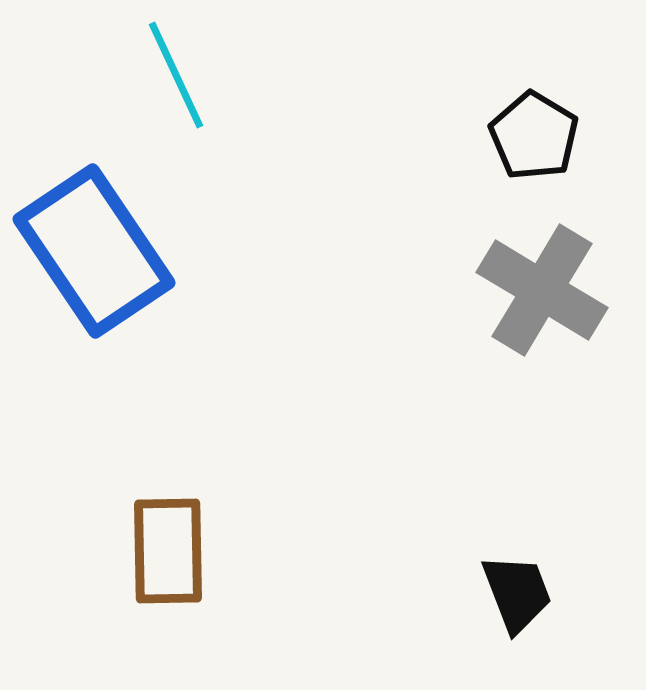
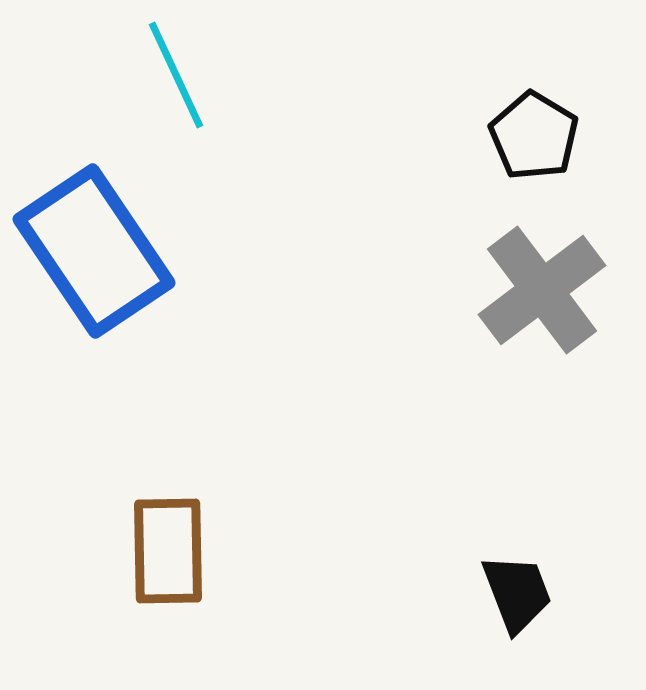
gray cross: rotated 22 degrees clockwise
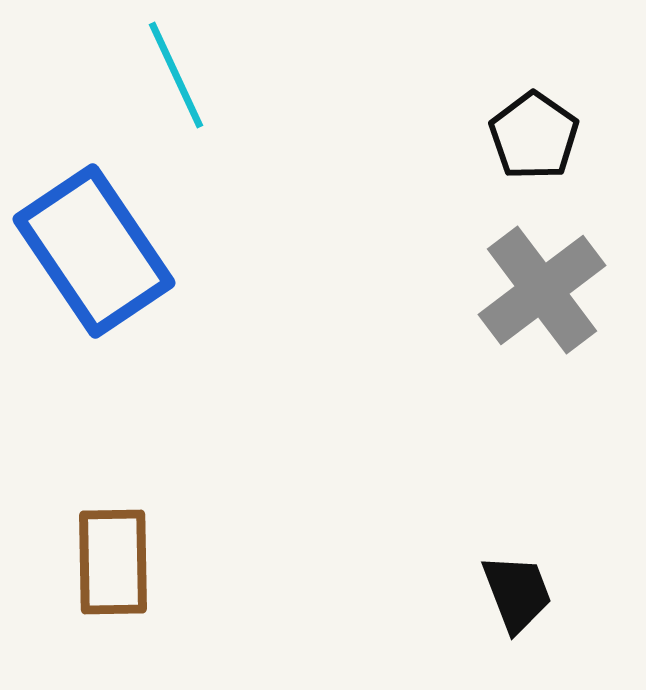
black pentagon: rotated 4 degrees clockwise
brown rectangle: moved 55 px left, 11 px down
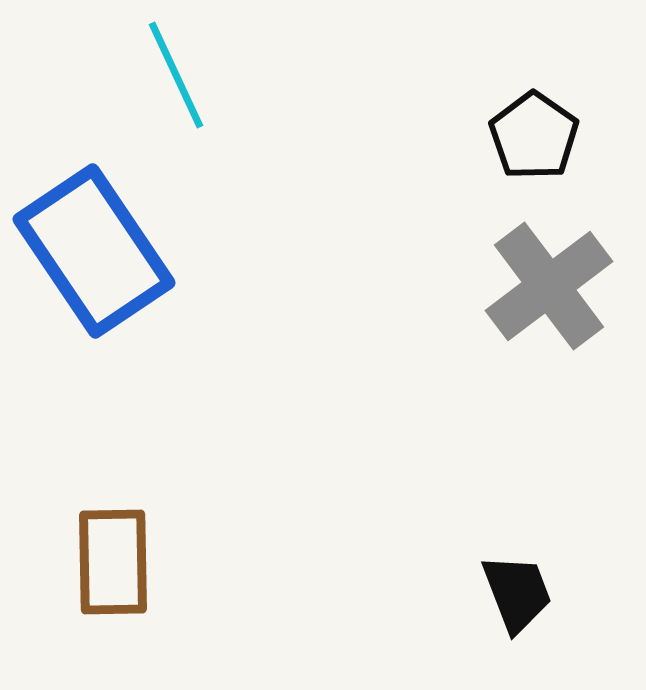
gray cross: moved 7 px right, 4 px up
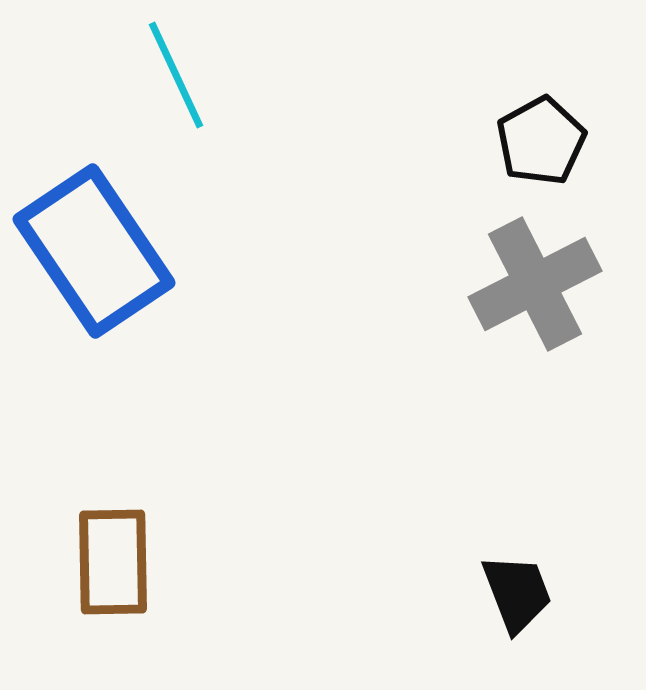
black pentagon: moved 7 px right, 5 px down; rotated 8 degrees clockwise
gray cross: moved 14 px left, 2 px up; rotated 10 degrees clockwise
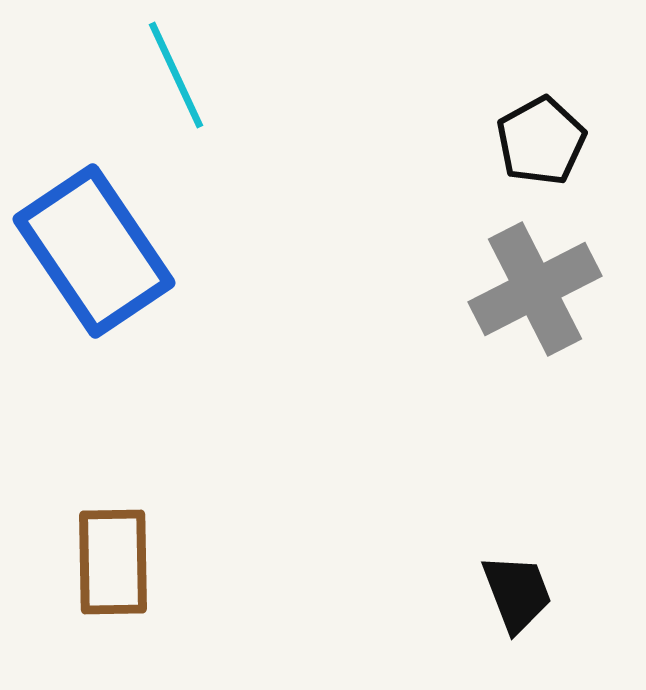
gray cross: moved 5 px down
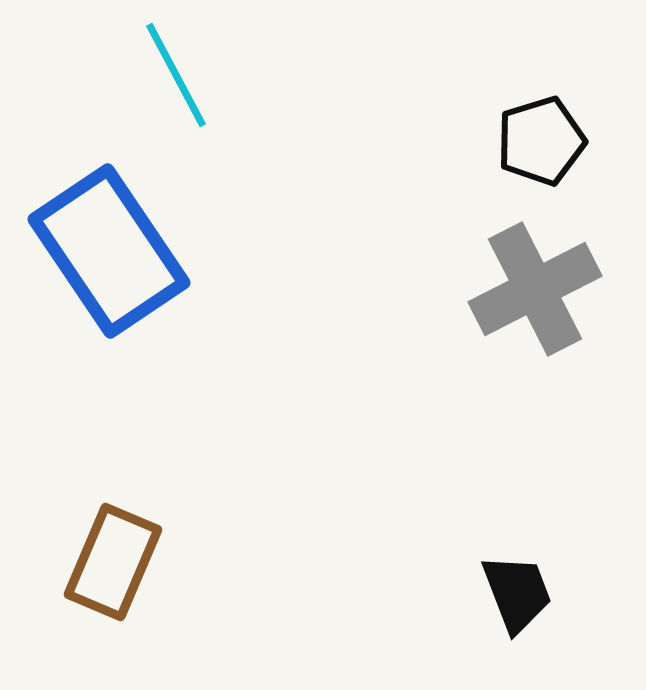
cyan line: rotated 3 degrees counterclockwise
black pentagon: rotated 12 degrees clockwise
blue rectangle: moved 15 px right
brown rectangle: rotated 24 degrees clockwise
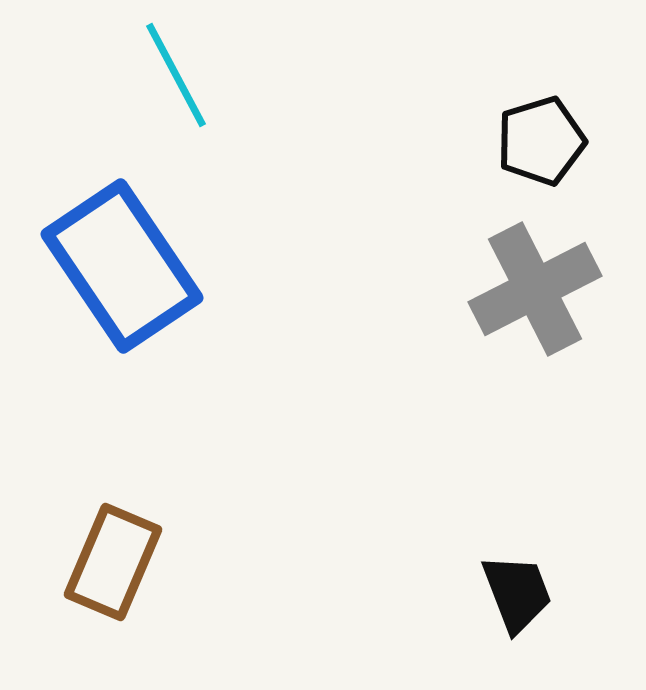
blue rectangle: moved 13 px right, 15 px down
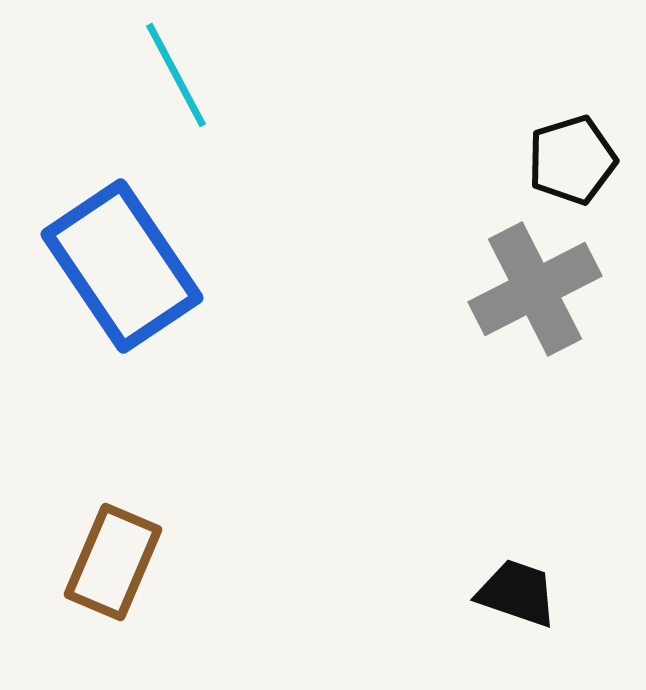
black pentagon: moved 31 px right, 19 px down
black trapezoid: rotated 50 degrees counterclockwise
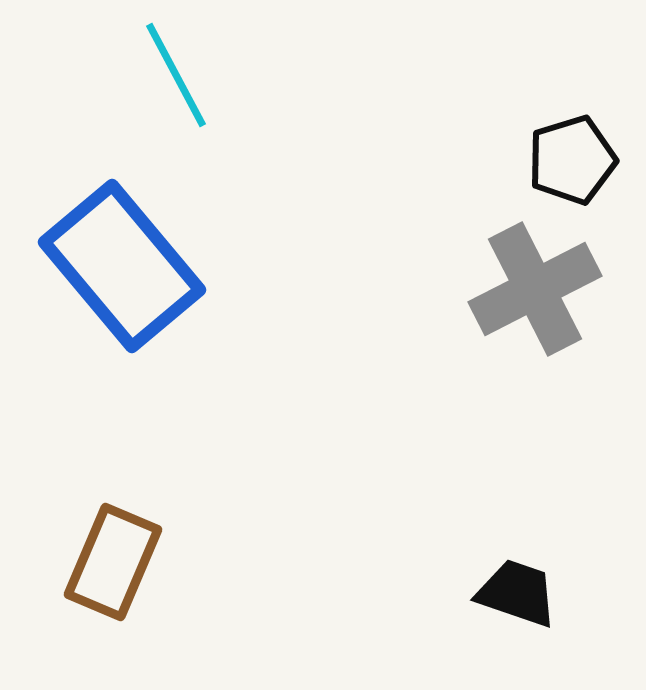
blue rectangle: rotated 6 degrees counterclockwise
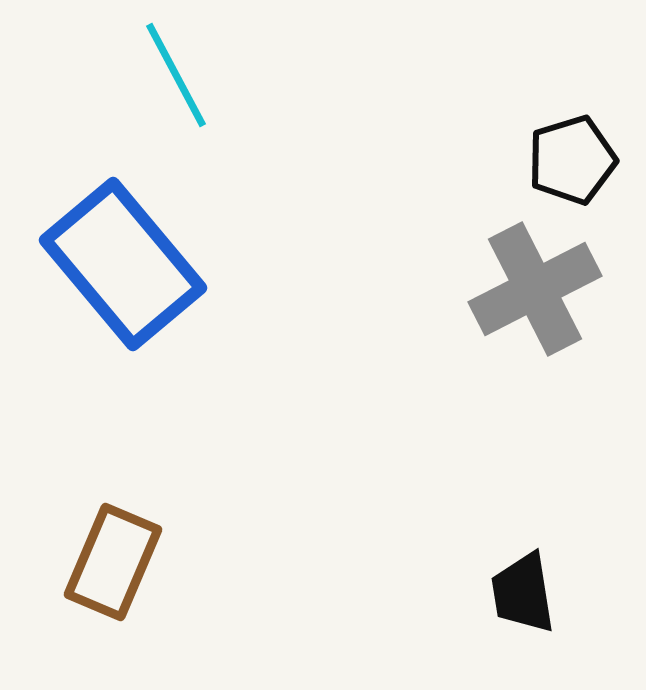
blue rectangle: moved 1 px right, 2 px up
black trapezoid: moved 6 px right; rotated 118 degrees counterclockwise
